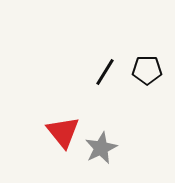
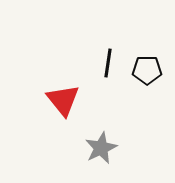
black line: moved 3 px right, 9 px up; rotated 24 degrees counterclockwise
red triangle: moved 32 px up
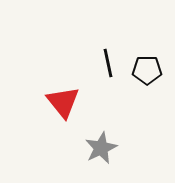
black line: rotated 20 degrees counterclockwise
red triangle: moved 2 px down
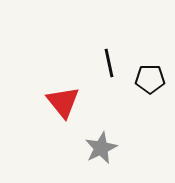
black line: moved 1 px right
black pentagon: moved 3 px right, 9 px down
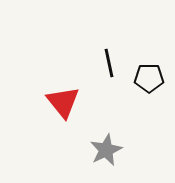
black pentagon: moved 1 px left, 1 px up
gray star: moved 5 px right, 2 px down
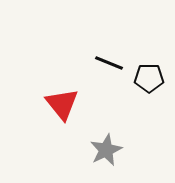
black line: rotated 56 degrees counterclockwise
red triangle: moved 1 px left, 2 px down
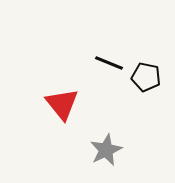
black pentagon: moved 3 px left, 1 px up; rotated 12 degrees clockwise
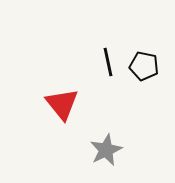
black line: moved 1 px left, 1 px up; rotated 56 degrees clockwise
black pentagon: moved 2 px left, 11 px up
